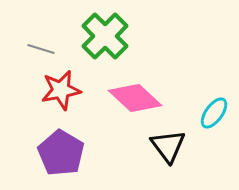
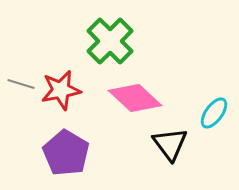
green cross: moved 5 px right, 5 px down
gray line: moved 20 px left, 35 px down
black triangle: moved 2 px right, 2 px up
purple pentagon: moved 5 px right
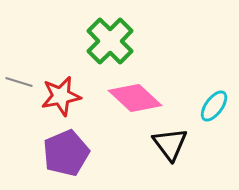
gray line: moved 2 px left, 2 px up
red star: moved 6 px down
cyan ellipse: moved 7 px up
purple pentagon: rotated 18 degrees clockwise
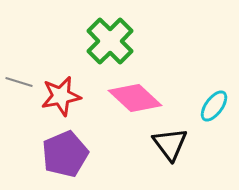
purple pentagon: moved 1 px left, 1 px down
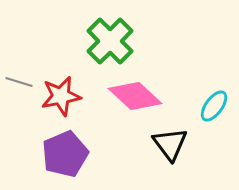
pink diamond: moved 2 px up
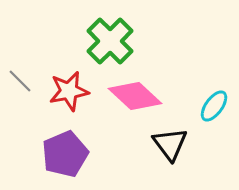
gray line: moved 1 px right, 1 px up; rotated 28 degrees clockwise
red star: moved 8 px right, 5 px up
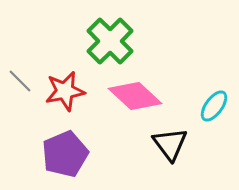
red star: moved 4 px left
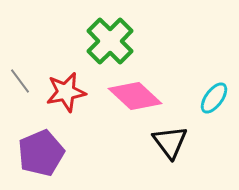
gray line: rotated 8 degrees clockwise
red star: moved 1 px right, 1 px down
cyan ellipse: moved 8 px up
black triangle: moved 2 px up
purple pentagon: moved 24 px left, 1 px up
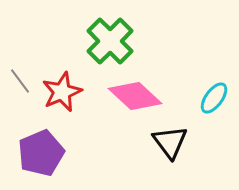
red star: moved 4 px left; rotated 12 degrees counterclockwise
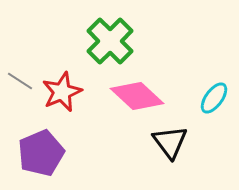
gray line: rotated 20 degrees counterclockwise
pink diamond: moved 2 px right
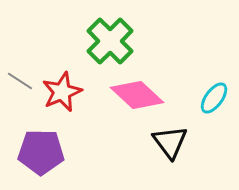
pink diamond: moved 1 px up
purple pentagon: moved 1 px up; rotated 24 degrees clockwise
